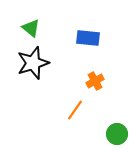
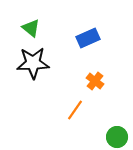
blue rectangle: rotated 30 degrees counterclockwise
black star: rotated 16 degrees clockwise
orange cross: rotated 24 degrees counterclockwise
green circle: moved 3 px down
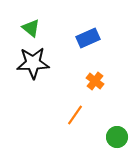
orange line: moved 5 px down
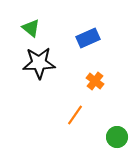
black star: moved 6 px right
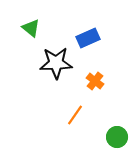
black star: moved 17 px right
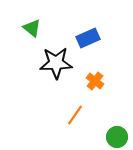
green triangle: moved 1 px right
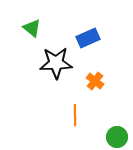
orange line: rotated 35 degrees counterclockwise
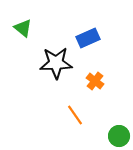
green triangle: moved 9 px left
orange line: rotated 35 degrees counterclockwise
green circle: moved 2 px right, 1 px up
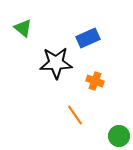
orange cross: rotated 18 degrees counterclockwise
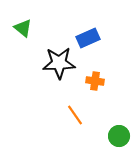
black star: moved 3 px right
orange cross: rotated 12 degrees counterclockwise
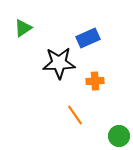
green triangle: rotated 48 degrees clockwise
orange cross: rotated 12 degrees counterclockwise
